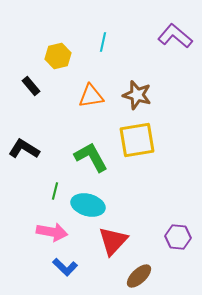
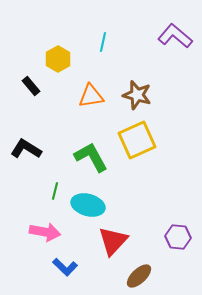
yellow hexagon: moved 3 px down; rotated 15 degrees counterclockwise
yellow square: rotated 15 degrees counterclockwise
black L-shape: moved 2 px right
pink arrow: moved 7 px left
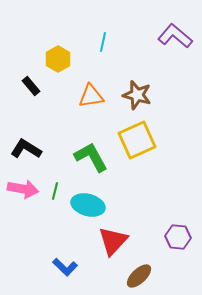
pink arrow: moved 22 px left, 43 px up
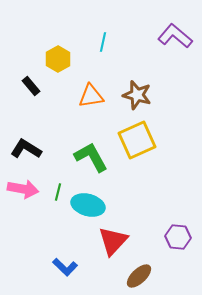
green line: moved 3 px right, 1 px down
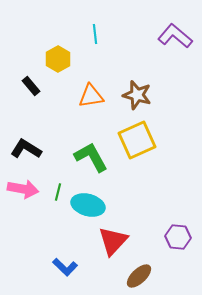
cyan line: moved 8 px left, 8 px up; rotated 18 degrees counterclockwise
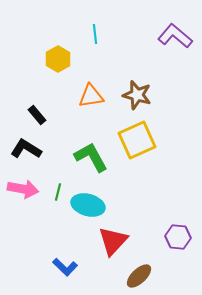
black rectangle: moved 6 px right, 29 px down
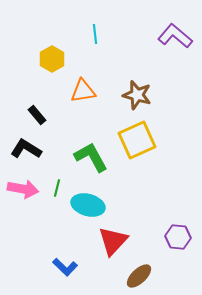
yellow hexagon: moved 6 px left
orange triangle: moved 8 px left, 5 px up
green line: moved 1 px left, 4 px up
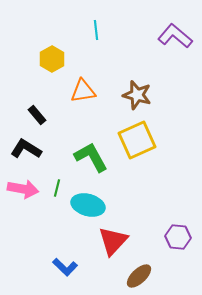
cyan line: moved 1 px right, 4 px up
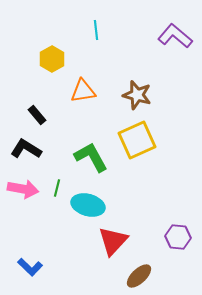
blue L-shape: moved 35 px left
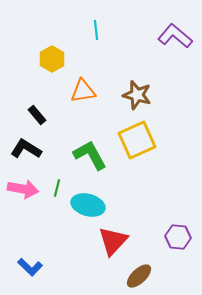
green L-shape: moved 1 px left, 2 px up
